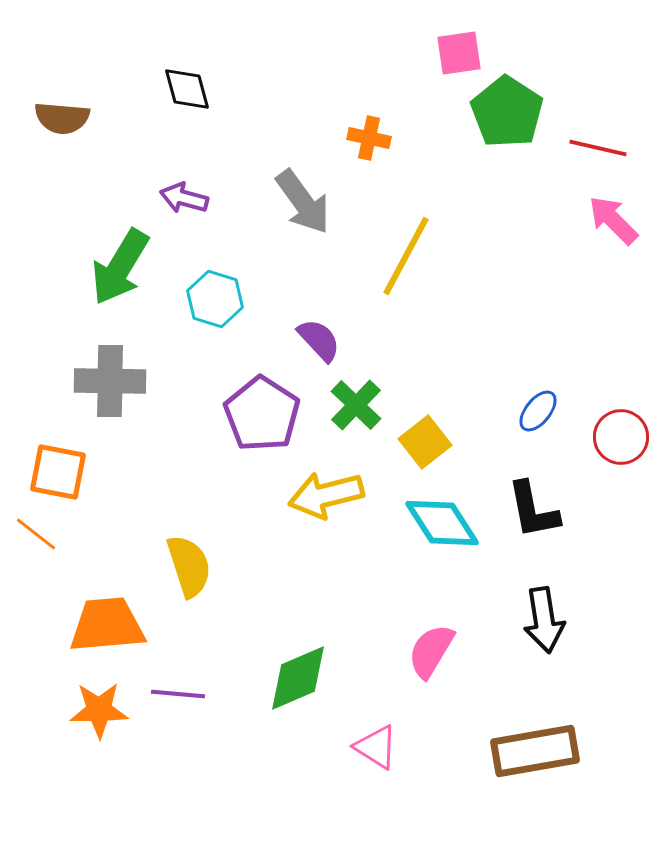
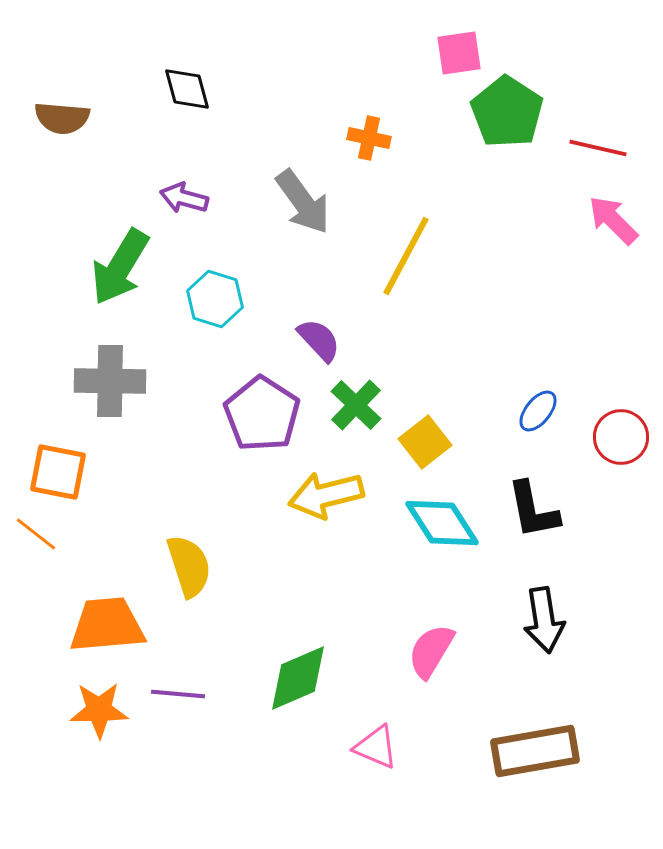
pink triangle: rotated 9 degrees counterclockwise
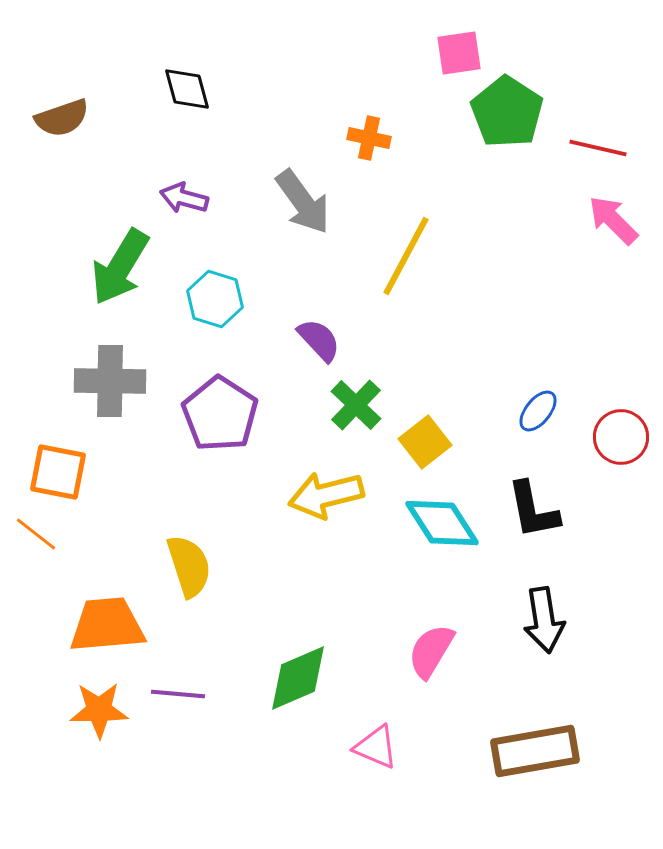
brown semicircle: rotated 24 degrees counterclockwise
purple pentagon: moved 42 px left
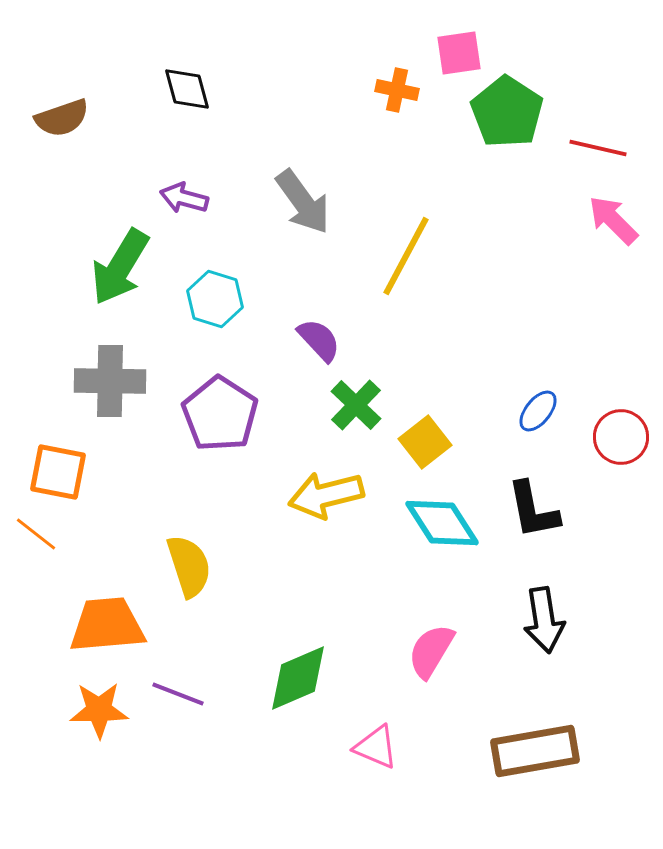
orange cross: moved 28 px right, 48 px up
purple line: rotated 16 degrees clockwise
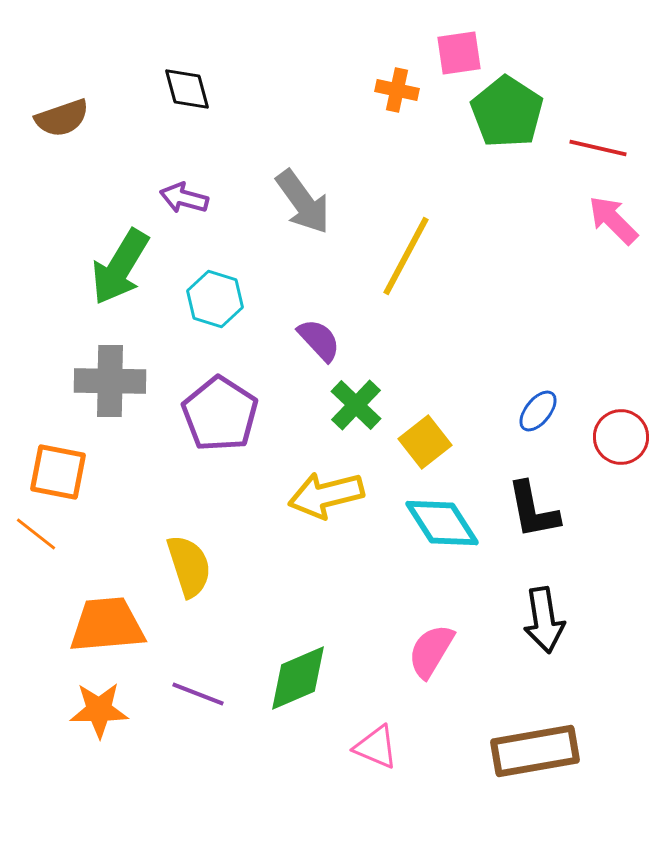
purple line: moved 20 px right
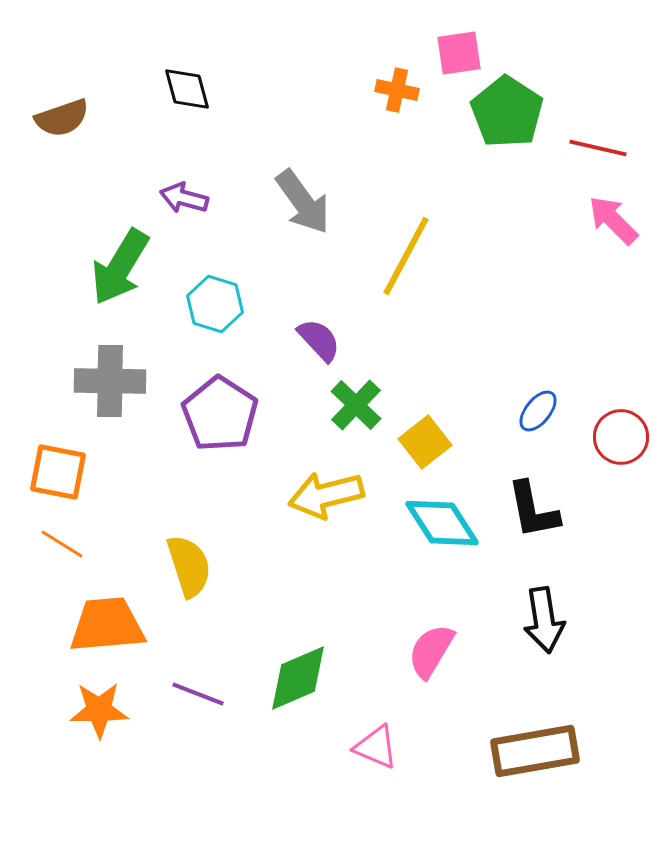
cyan hexagon: moved 5 px down
orange line: moved 26 px right, 10 px down; rotated 6 degrees counterclockwise
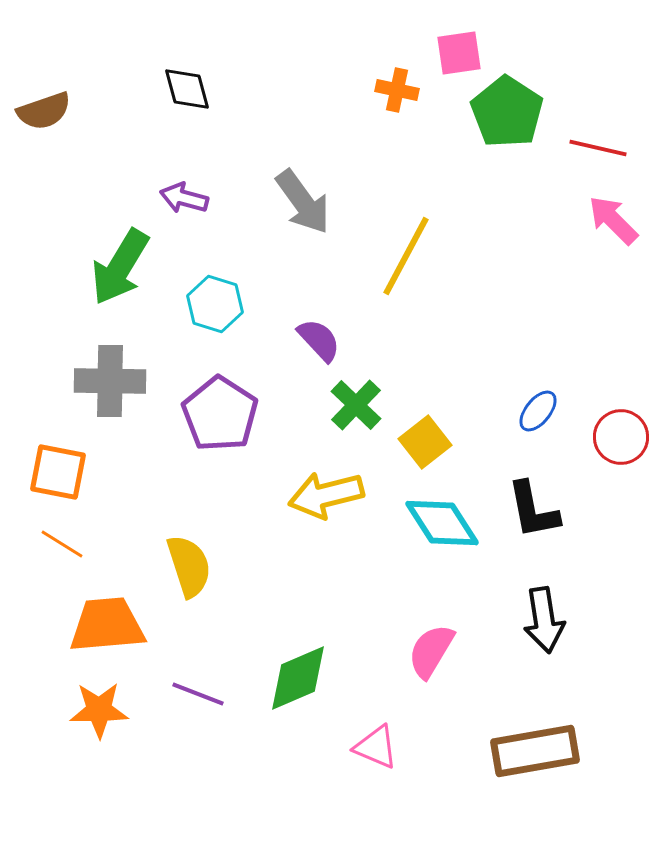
brown semicircle: moved 18 px left, 7 px up
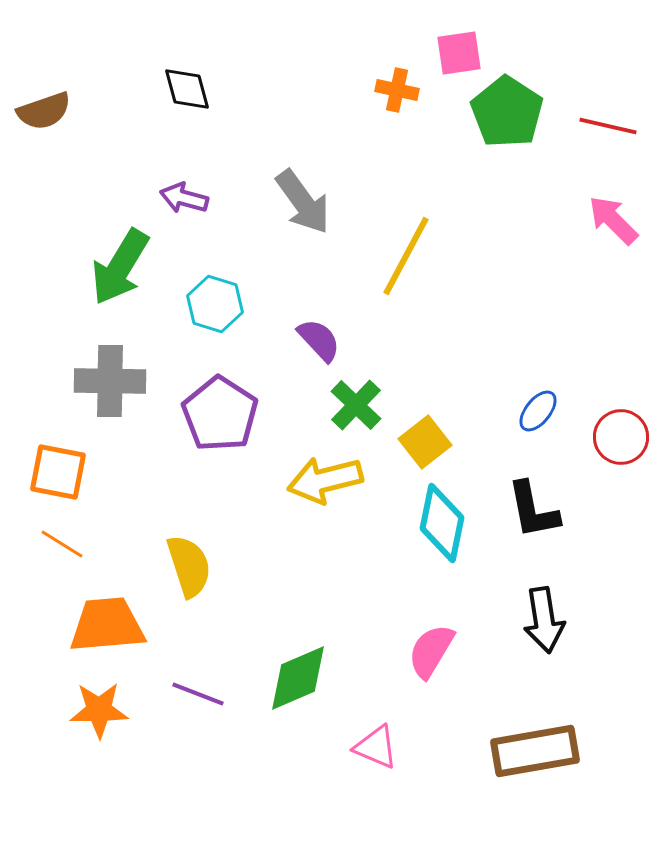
red line: moved 10 px right, 22 px up
yellow arrow: moved 1 px left, 15 px up
cyan diamond: rotated 44 degrees clockwise
